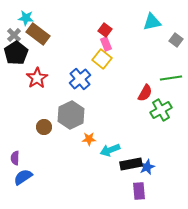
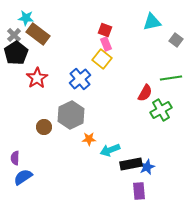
red square: rotated 16 degrees counterclockwise
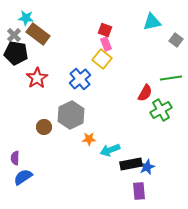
black pentagon: rotated 30 degrees counterclockwise
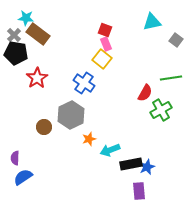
blue cross: moved 4 px right, 4 px down; rotated 15 degrees counterclockwise
orange star: rotated 16 degrees counterclockwise
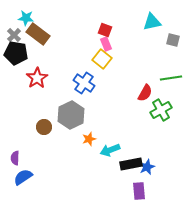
gray square: moved 3 px left; rotated 24 degrees counterclockwise
